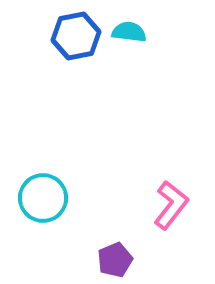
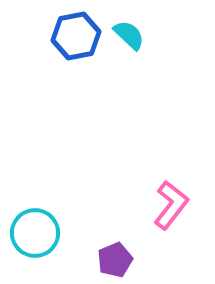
cyan semicircle: moved 3 px down; rotated 36 degrees clockwise
cyan circle: moved 8 px left, 35 px down
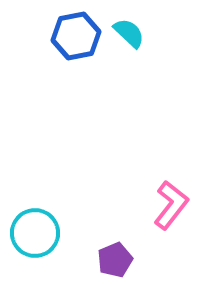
cyan semicircle: moved 2 px up
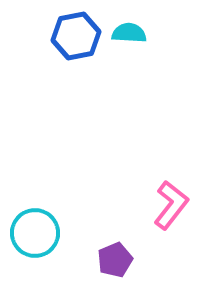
cyan semicircle: rotated 40 degrees counterclockwise
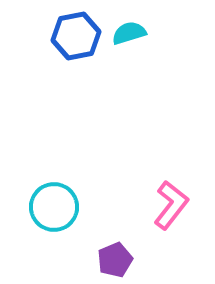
cyan semicircle: rotated 20 degrees counterclockwise
cyan circle: moved 19 px right, 26 px up
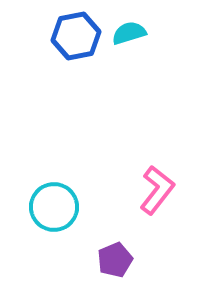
pink L-shape: moved 14 px left, 15 px up
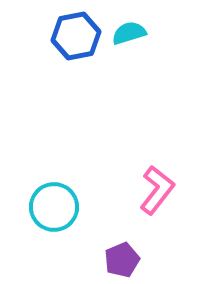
purple pentagon: moved 7 px right
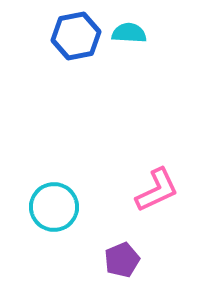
cyan semicircle: rotated 20 degrees clockwise
pink L-shape: rotated 27 degrees clockwise
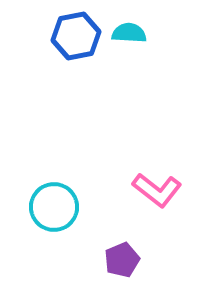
pink L-shape: rotated 63 degrees clockwise
